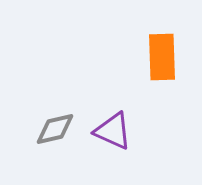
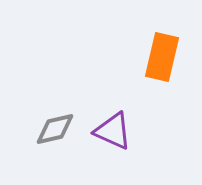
orange rectangle: rotated 15 degrees clockwise
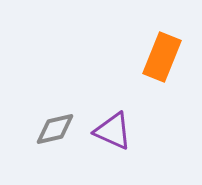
orange rectangle: rotated 9 degrees clockwise
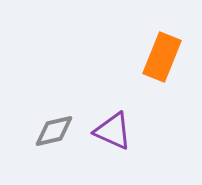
gray diamond: moved 1 px left, 2 px down
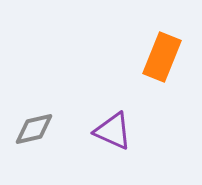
gray diamond: moved 20 px left, 2 px up
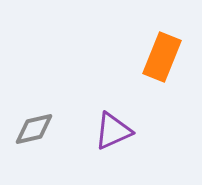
purple triangle: rotated 48 degrees counterclockwise
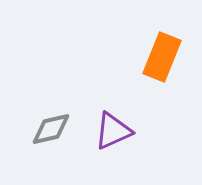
gray diamond: moved 17 px right
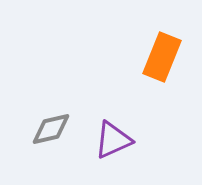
purple triangle: moved 9 px down
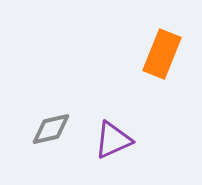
orange rectangle: moved 3 px up
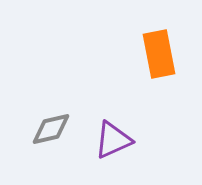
orange rectangle: moved 3 px left; rotated 33 degrees counterclockwise
